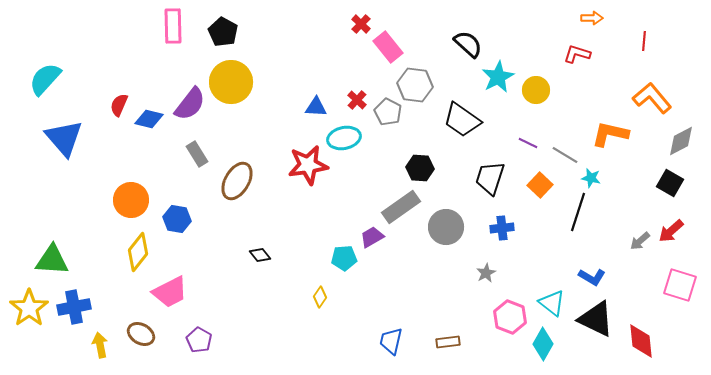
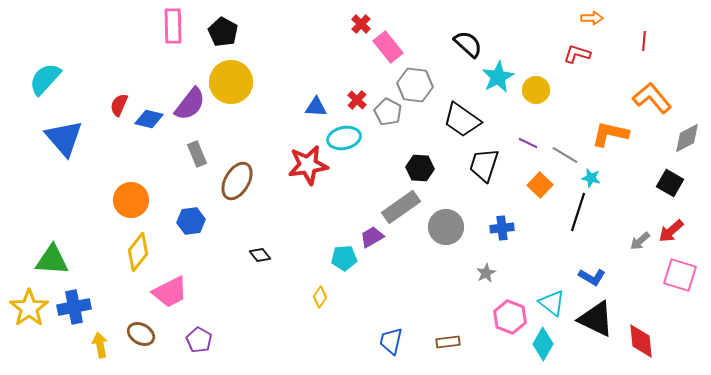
gray diamond at (681, 141): moved 6 px right, 3 px up
gray rectangle at (197, 154): rotated 10 degrees clockwise
black trapezoid at (490, 178): moved 6 px left, 13 px up
blue hexagon at (177, 219): moved 14 px right, 2 px down; rotated 16 degrees counterclockwise
pink square at (680, 285): moved 10 px up
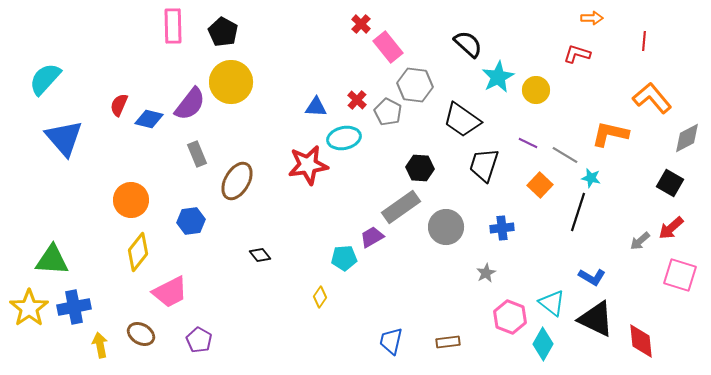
red arrow at (671, 231): moved 3 px up
